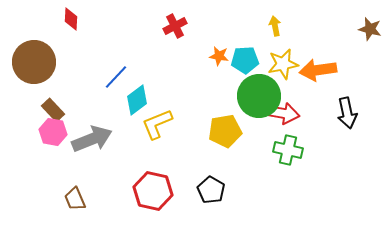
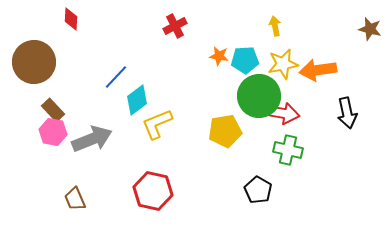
black pentagon: moved 47 px right
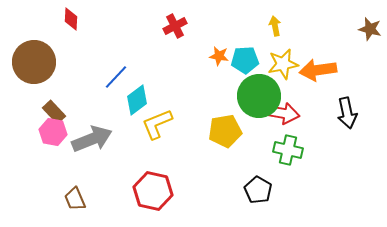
brown rectangle: moved 1 px right, 2 px down
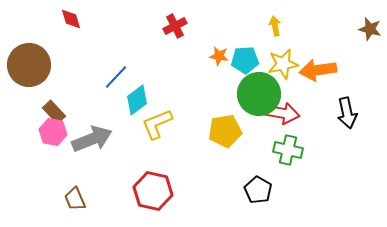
red diamond: rotated 20 degrees counterclockwise
brown circle: moved 5 px left, 3 px down
green circle: moved 2 px up
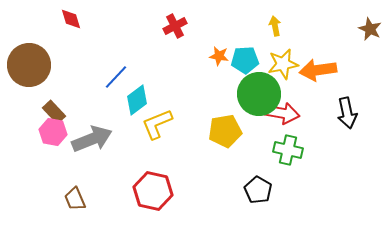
brown star: rotated 10 degrees clockwise
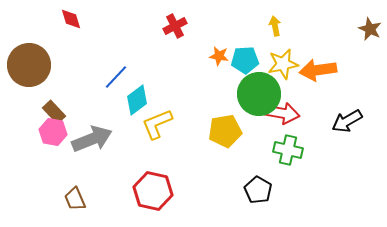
black arrow: moved 8 px down; rotated 72 degrees clockwise
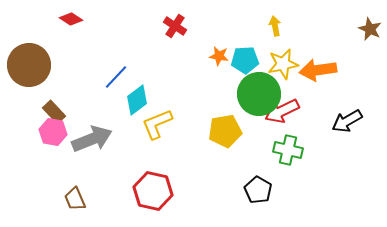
red diamond: rotated 40 degrees counterclockwise
red cross: rotated 30 degrees counterclockwise
red arrow: moved 2 px up; rotated 144 degrees clockwise
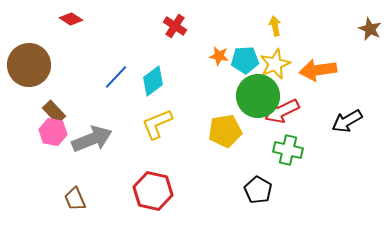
yellow star: moved 8 px left; rotated 12 degrees counterclockwise
green circle: moved 1 px left, 2 px down
cyan diamond: moved 16 px right, 19 px up
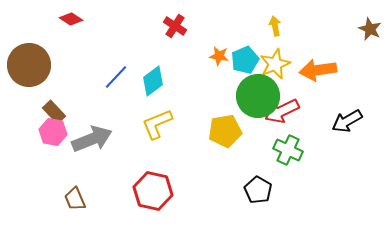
cyan pentagon: rotated 20 degrees counterclockwise
green cross: rotated 12 degrees clockwise
